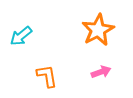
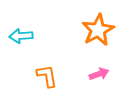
cyan arrow: rotated 35 degrees clockwise
pink arrow: moved 2 px left, 2 px down
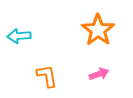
orange star: rotated 8 degrees counterclockwise
cyan arrow: moved 2 px left
